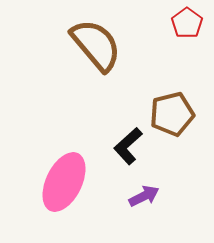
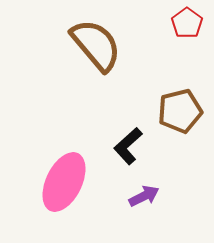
brown pentagon: moved 8 px right, 3 px up
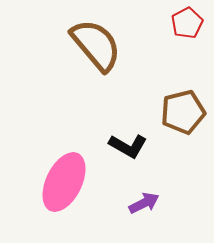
red pentagon: rotated 8 degrees clockwise
brown pentagon: moved 3 px right, 1 px down
black L-shape: rotated 108 degrees counterclockwise
purple arrow: moved 7 px down
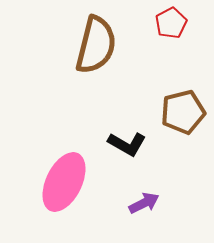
red pentagon: moved 16 px left
brown semicircle: rotated 54 degrees clockwise
black L-shape: moved 1 px left, 2 px up
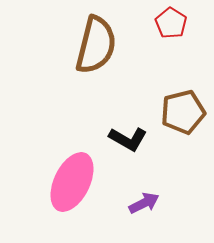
red pentagon: rotated 12 degrees counterclockwise
black L-shape: moved 1 px right, 5 px up
pink ellipse: moved 8 px right
